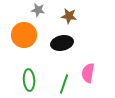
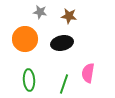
gray star: moved 2 px right, 2 px down
orange circle: moved 1 px right, 4 px down
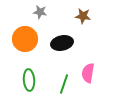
brown star: moved 14 px right
